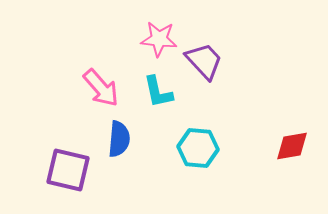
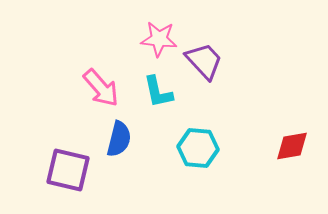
blue semicircle: rotated 9 degrees clockwise
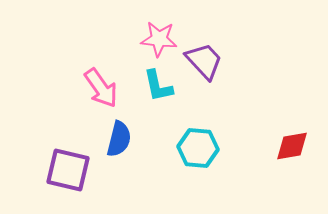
pink arrow: rotated 6 degrees clockwise
cyan L-shape: moved 6 px up
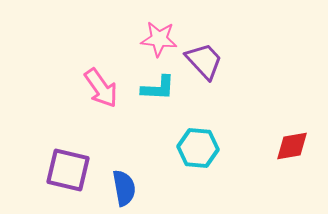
cyan L-shape: moved 2 px down; rotated 75 degrees counterclockwise
blue semicircle: moved 5 px right, 49 px down; rotated 24 degrees counterclockwise
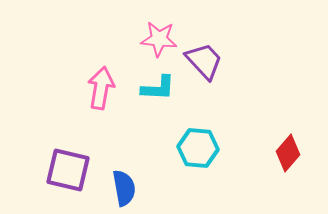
pink arrow: rotated 135 degrees counterclockwise
red diamond: moved 4 px left, 7 px down; rotated 39 degrees counterclockwise
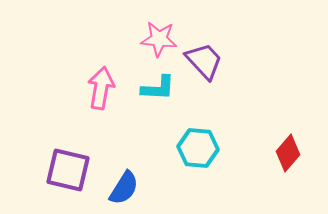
blue semicircle: rotated 42 degrees clockwise
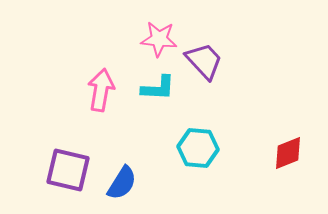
pink arrow: moved 2 px down
red diamond: rotated 27 degrees clockwise
blue semicircle: moved 2 px left, 5 px up
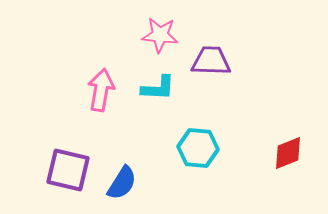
pink star: moved 1 px right, 4 px up
purple trapezoid: moved 7 px right; rotated 45 degrees counterclockwise
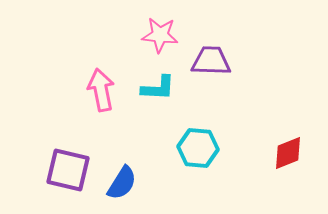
pink arrow: rotated 21 degrees counterclockwise
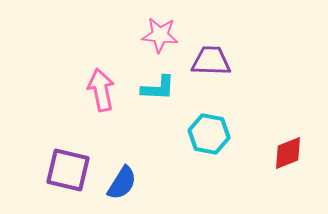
cyan hexagon: moved 11 px right, 14 px up; rotated 6 degrees clockwise
